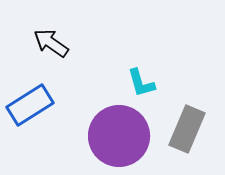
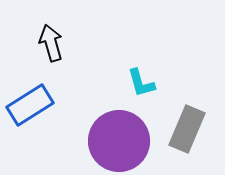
black arrow: rotated 39 degrees clockwise
purple circle: moved 5 px down
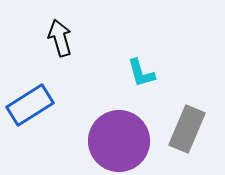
black arrow: moved 9 px right, 5 px up
cyan L-shape: moved 10 px up
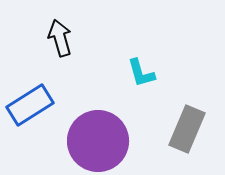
purple circle: moved 21 px left
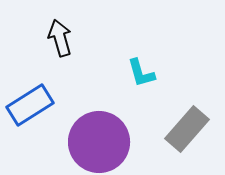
gray rectangle: rotated 18 degrees clockwise
purple circle: moved 1 px right, 1 px down
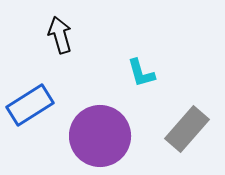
black arrow: moved 3 px up
purple circle: moved 1 px right, 6 px up
